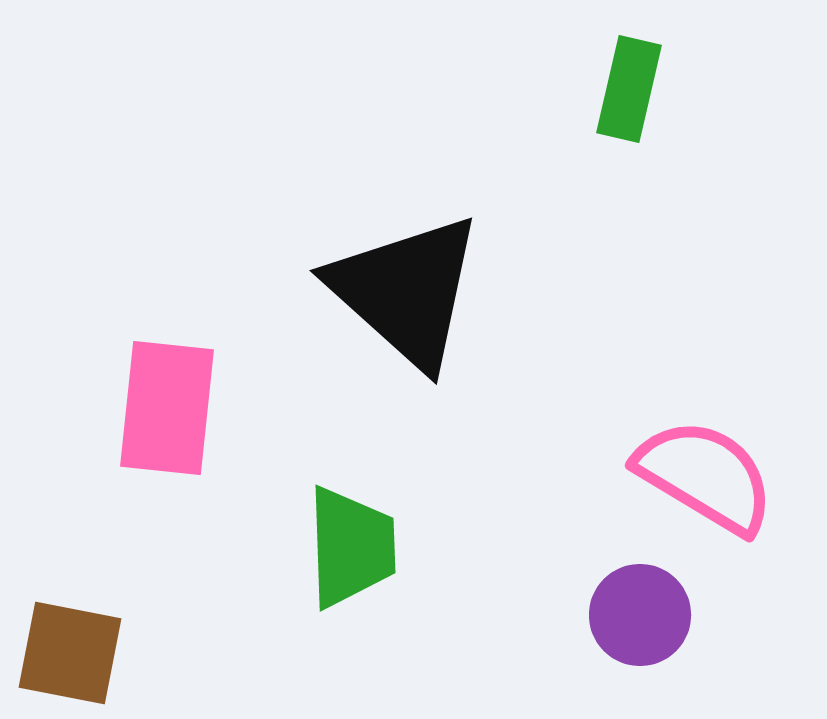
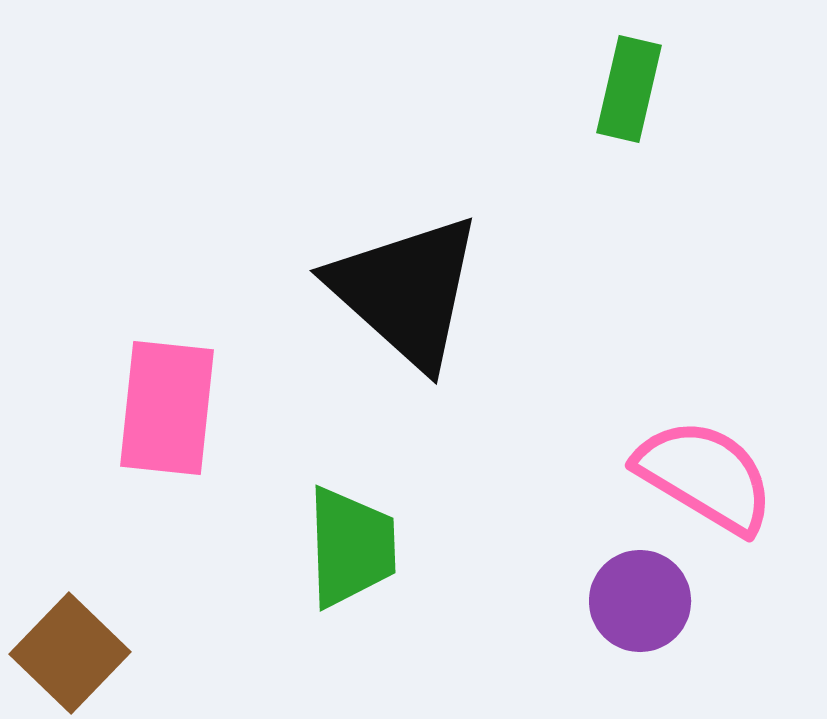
purple circle: moved 14 px up
brown square: rotated 33 degrees clockwise
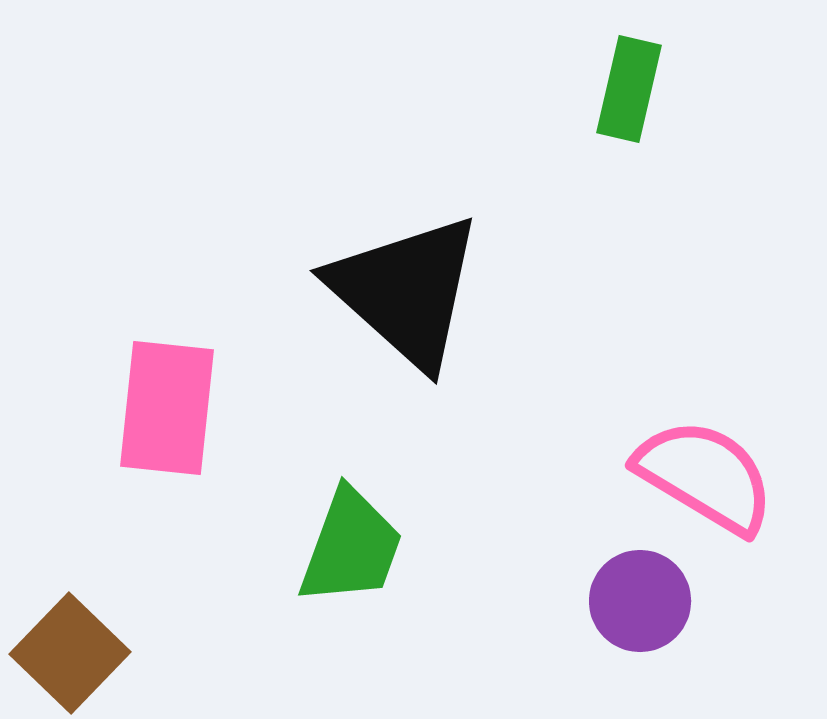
green trapezoid: rotated 22 degrees clockwise
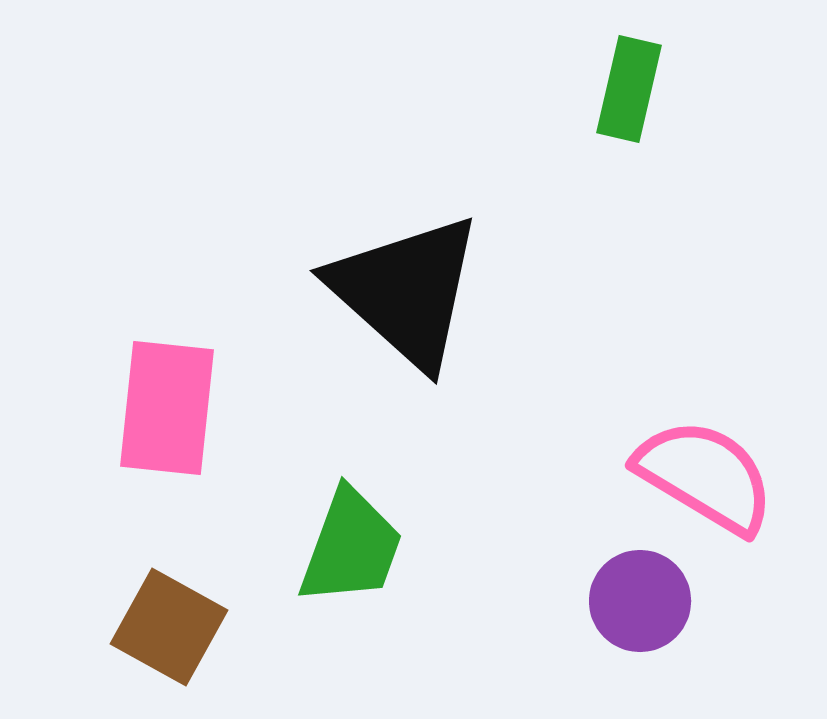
brown square: moved 99 px right, 26 px up; rotated 15 degrees counterclockwise
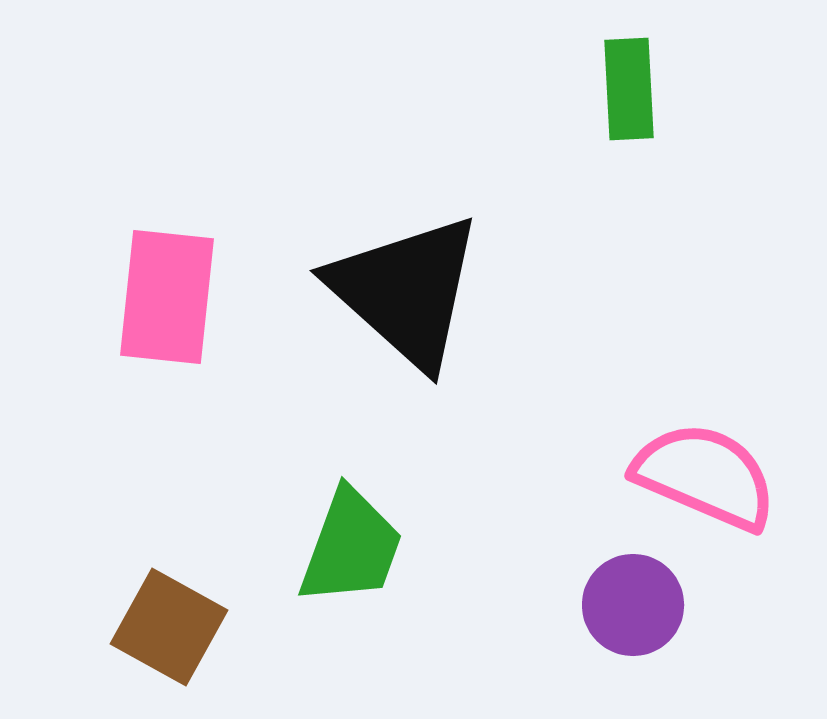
green rectangle: rotated 16 degrees counterclockwise
pink rectangle: moved 111 px up
pink semicircle: rotated 8 degrees counterclockwise
purple circle: moved 7 px left, 4 px down
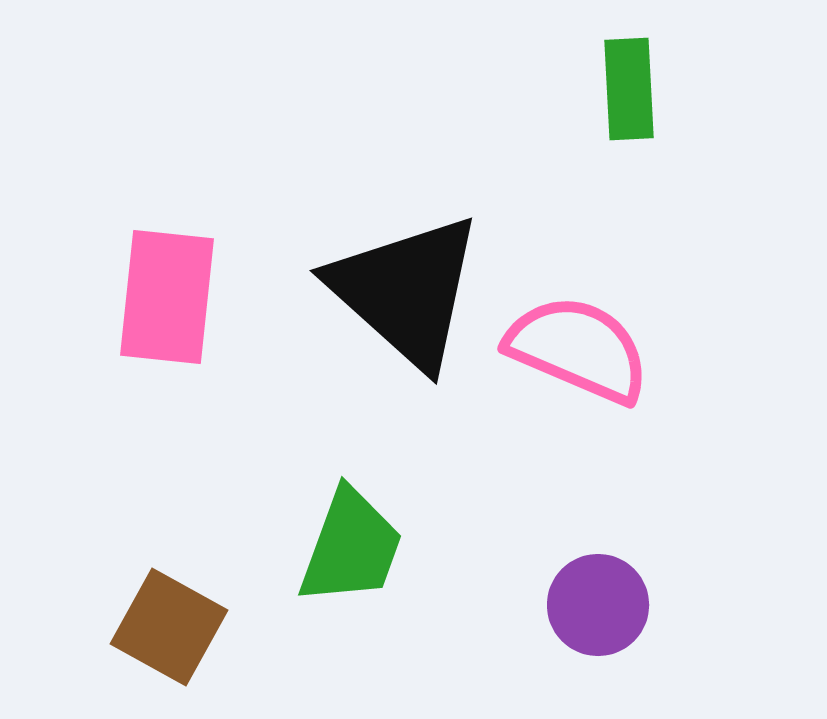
pink semicircle: moved 127 px left, 127 px up
purple circle: moved 35 px left
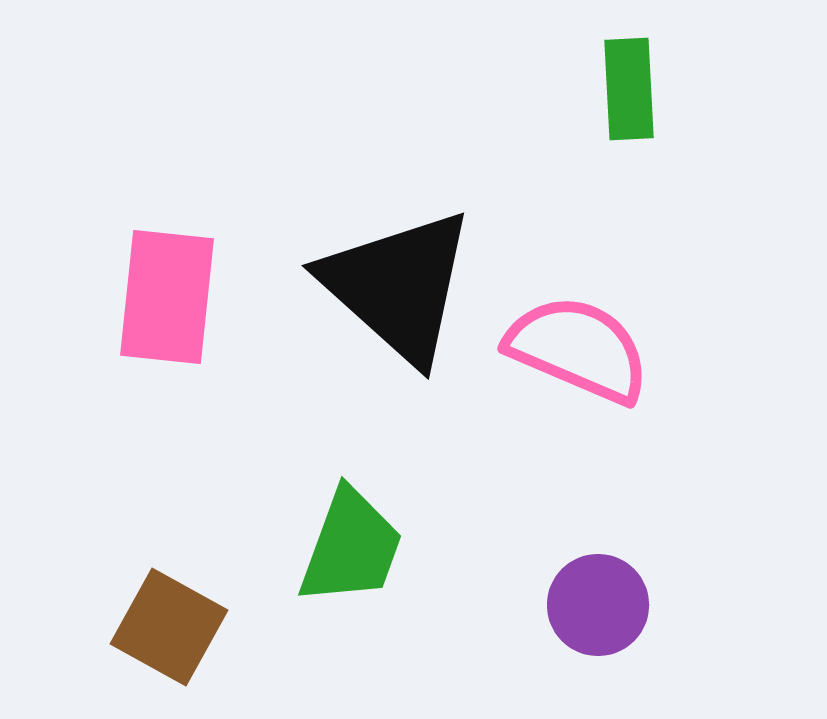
black triangle: moved 8 px left, 5 px up
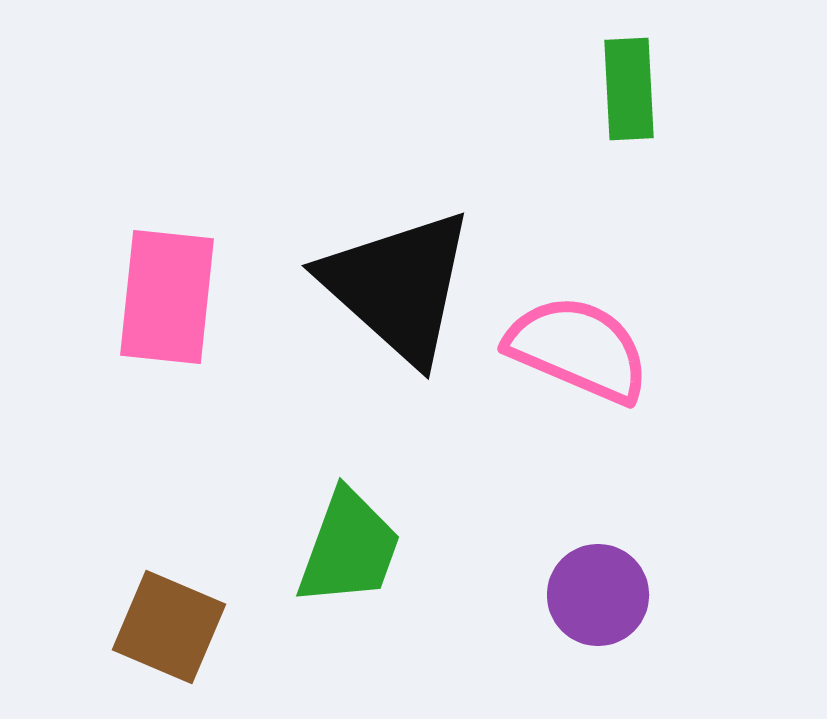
green trapezoid: moved 2 px left, 1 px down
purple circle: moved 10 px up
brown square: rotated 6 degrees counterclockwise
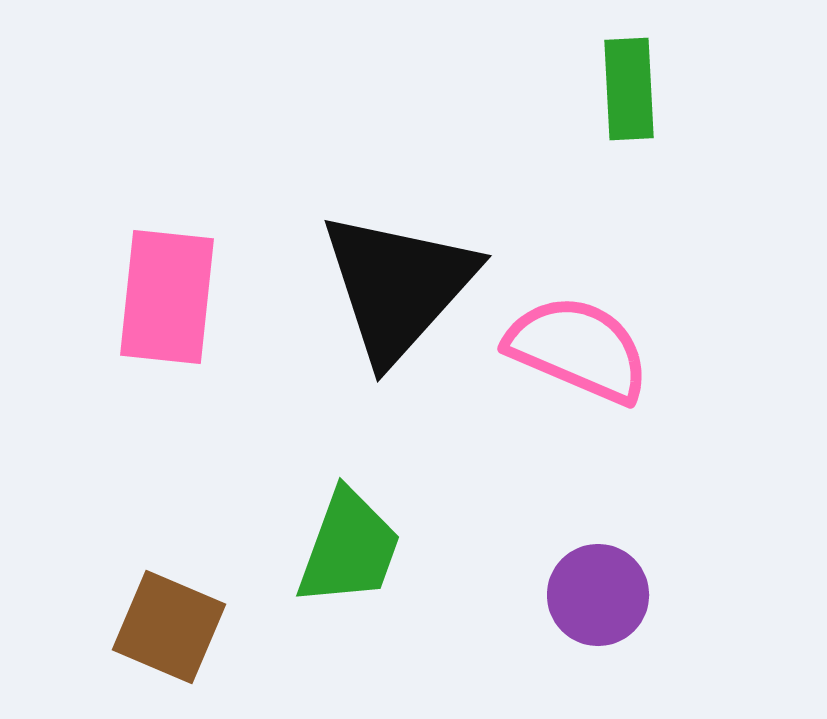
black triangle: rotated 30 degrees clockwise
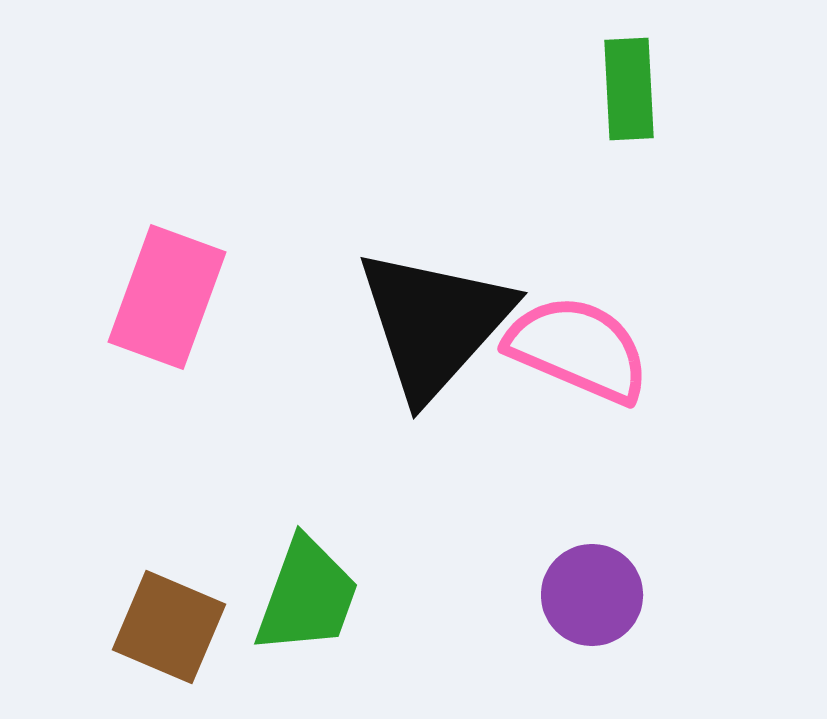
black triangle: moved 36 px right, 37 px down
pink rectangle: rotated 14 degrees clockwise
green trapezoid: moved 42 px left, 48 px down
purple circle: moved 6 px left
